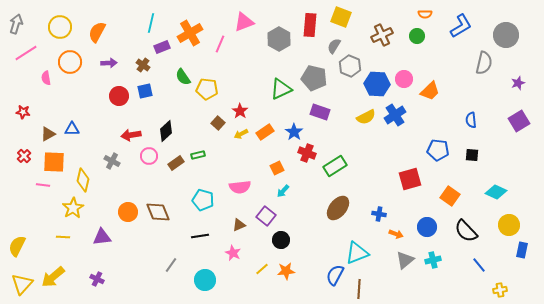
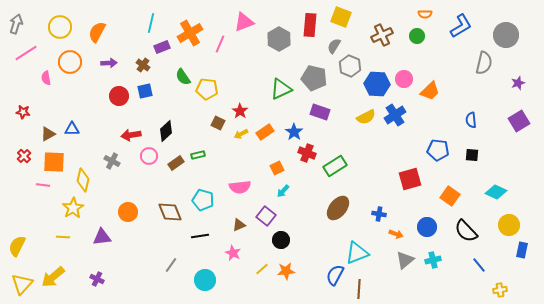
brown square at (218, 123): rotated 16 degrees counterclockwise
brown diamond at (158, 212): moved 12 px right
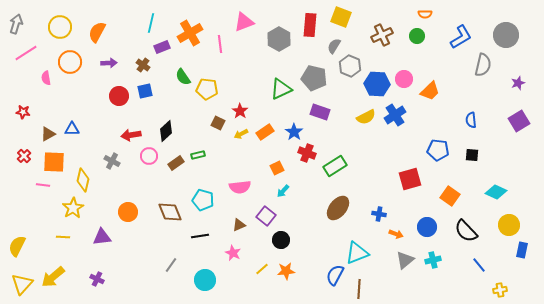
blue L-shape at (461, 26): moved 11 px down
pink line at (220, 44): rotated 30 degrees counterclockwise
gray semicircle at (484, 63): moved 1 px left, 2 px down
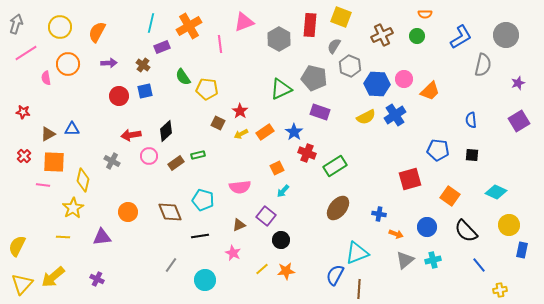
orange cross at (190, 33): moved 1 px left, 7 px up
orange circle at (70, 62): moved 2 px left, 2 px down
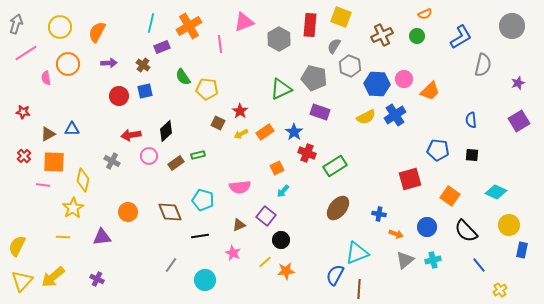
orange semicircle at (425, 14): rotated 24 degrees counterclockwise
gray circle at (506, 35): moved 6 px right, 9 px up
yellow line at (262, 269): moved 3 px right, 7 px up
yellow triangle at (22, 284): moved 3 px up
yellow cross at (500, 290): rotated 24 degrees counterclockwise
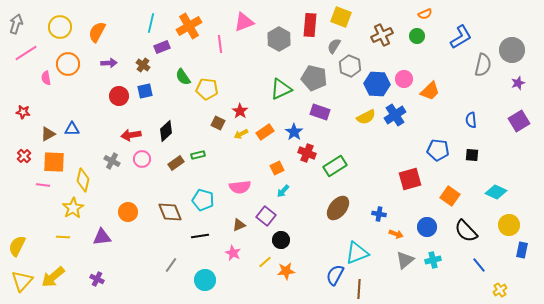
gray circle at (512, 26): moved 24 px down
pink circle at (149, 156): moved 7 px left, 3 px down
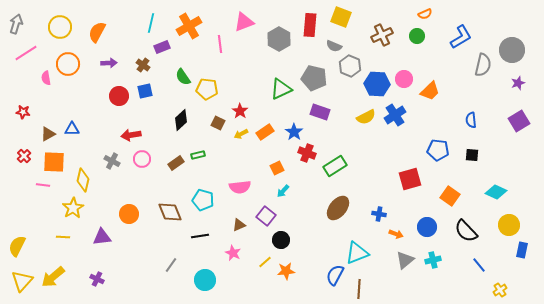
gray semicircle at (334, 46): rotated 98 degrees counterclockwise
black diamond at (166, 131): moved 15 px right, 11 px up
orange circle at (128, 212): moved 1 px right, 2 px down
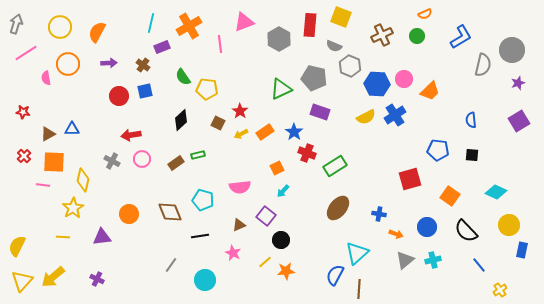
cyan triangle at (357, 253): rotated 20 degrees counterclockwise
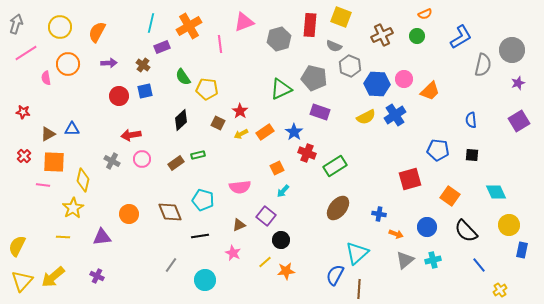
gray hexagon at (279, 39): rotated 15 degrees clockwise
cyan diamond at (496, 192): rotated 40 degrees clockwise
purple cross at (97, 279): moved 3 px up
